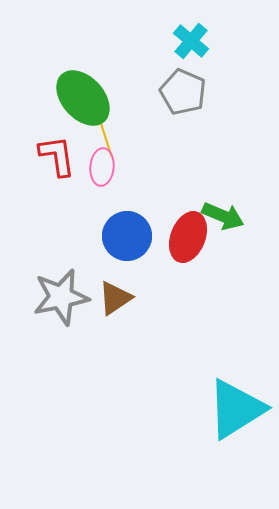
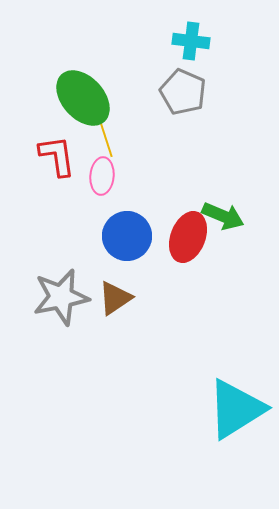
cyan cross: rotated 33 degrees counterclockwise
pink ellipse: moved 9 px down
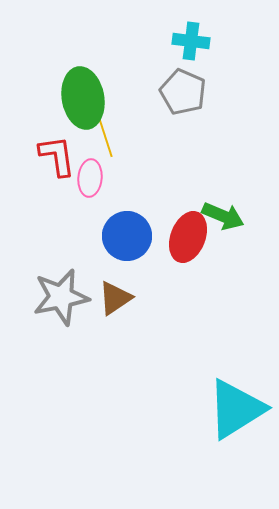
green ellipse: rotated 32 degrees clockwise
pink ellipse: moved 12 px left, 2 px down
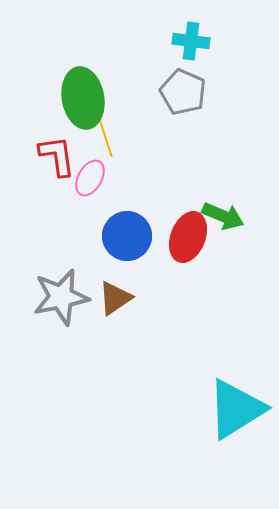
pink ellipse: rotated 24 degrees clockwise
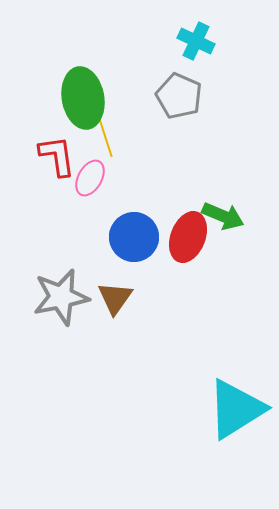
cyan cross: moved 5 px right; rotated 18 degrees clockwise
gray pentagon: moved 4 px left, 4 px down
blue circle: moved 7 px right, 1 px down
brown triangle: rotated 21 degrees counterclockwise
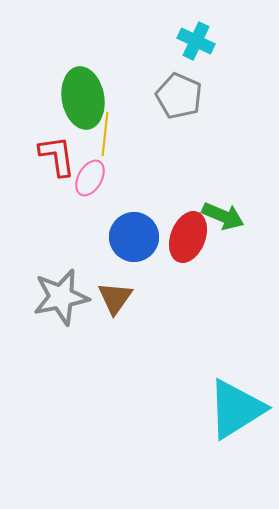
yellow line: moved 2 px up; rotated 24 degrees clockwise
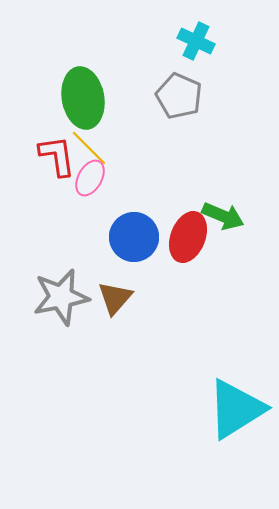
yellow line: moved 16 px left, 14 px down; rotated 51 degrees counterclockwise
brown triangle: rotated 6 degrees clockwise
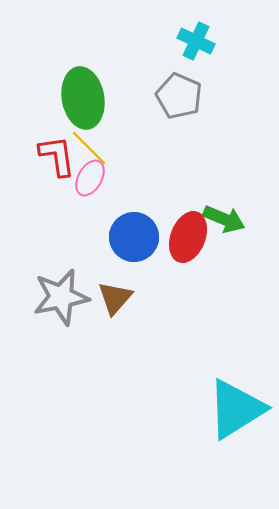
green arrow: moved 1 px right, 3 px down
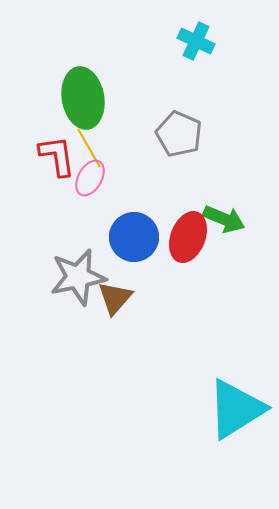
gray pentagon: moved 38 px down
yellow line: rotated 15 degrees clockwise
gray star: moved 17 px right, 20 px up
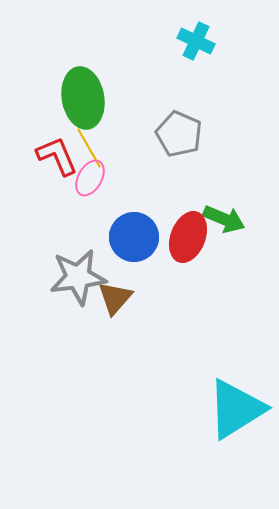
red L-shape: rotated 15 degrees counterclockwise
gray star: rotated 4 degrees clockwise
